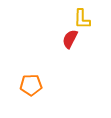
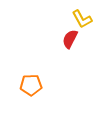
yellow L-shape: rotated 30 degrees counterclockwise
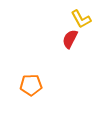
yellow L-shape: moved 1 px left
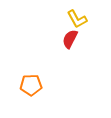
yellow L-shape: moved 4 px left
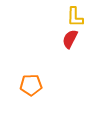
yellow L-shape: moved 2 px left, 2 px up; rotated 30 degrees clockwise
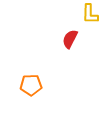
yellow L-shape: moved 15 px right, 3 px up
